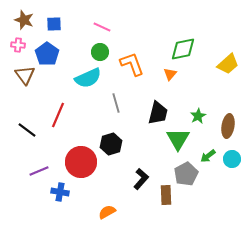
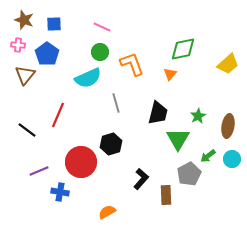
brown triangle: rotated 15 degrees clockwise
gray pentagon: moved 3 px right
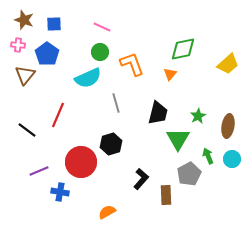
green arrow: rotated 105 degrees clockwise
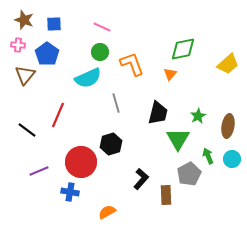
blue cross: moved 10 px right
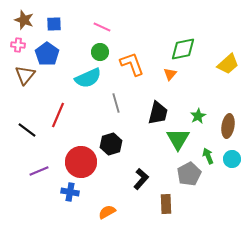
brown rectangle: moved 9 px down
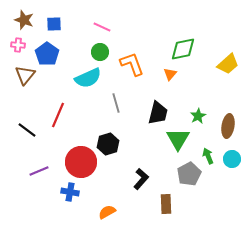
black hexagon: moved 3 px left
